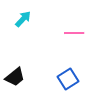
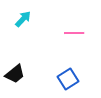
black trapezoid: moved 3 px up
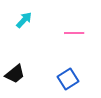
cyan arrow: moved 1 px right, 1 px down
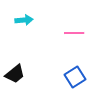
cyan arrow: rotated 42 degrees clockwise
blue square: moved 7 px right, 2 px up
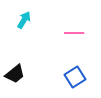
cyan arrow: rotated 54 degrees counterclockwise
